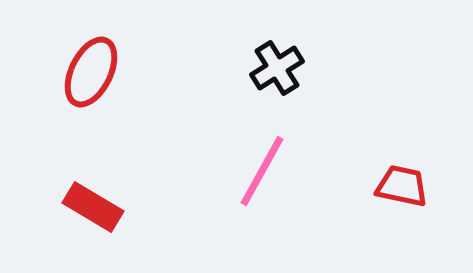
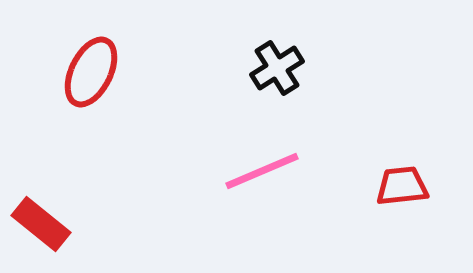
pink line: rotated 38 degrees clockwise
red trapezoid: rotated 18 degrees counterclockwise
red rectangle: moved 52 px left, 17 px down; rotated 8 degrees clockwise
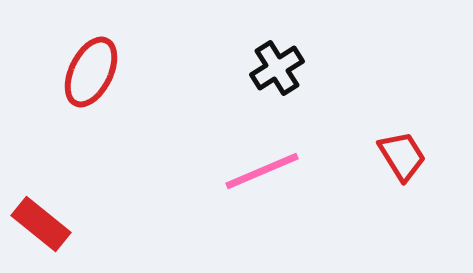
red trapezoid: moved 30 px up; rotated 64 degrees clockwise
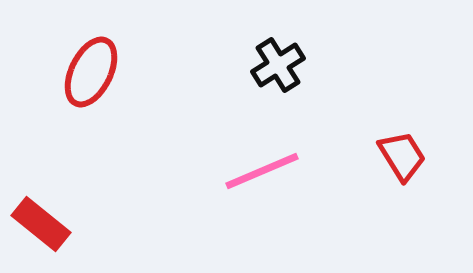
black cross: moved 1 px right, 3 px up
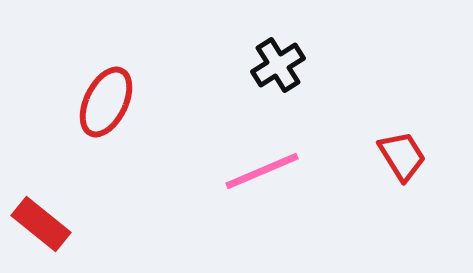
red ellipse: moved 15 px right, 30 px down
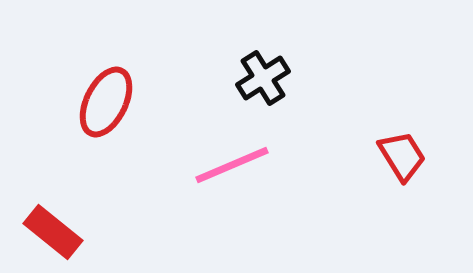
black cross: moved 15 px left, 13 px down
pink line: moved 30 px left, 6 px up
red rectangle: moved 12 px right, 8 px down
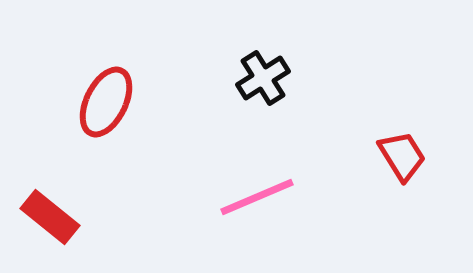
pink line: moved 25 px right, 32 px down
red rectangle: moved 3 px left, 15 px up
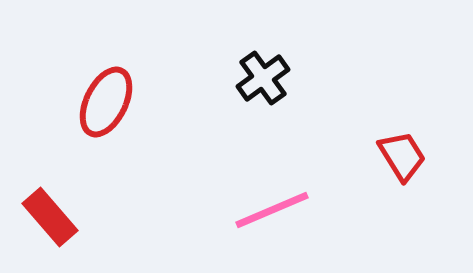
black cross: rotated 4 degrees counterclockwise
pink line: moved 15 px right, 13 px down
red rectangle: rotated 10 degrees clockwise
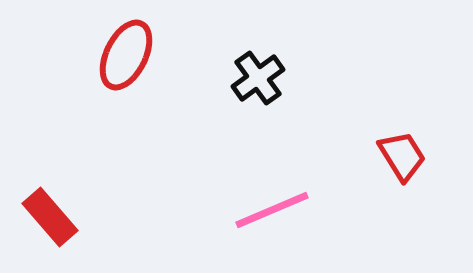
black cross: moved 5 px left
red ellipse: moved 20 px right, 47 px up
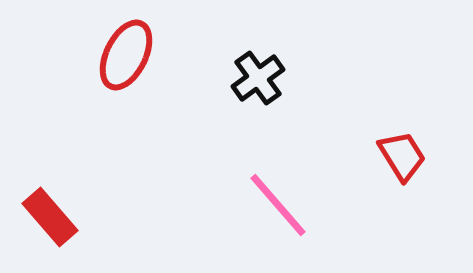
pink line: moved 6 px right, 5 px up; rotated 72 degrees clockwise
